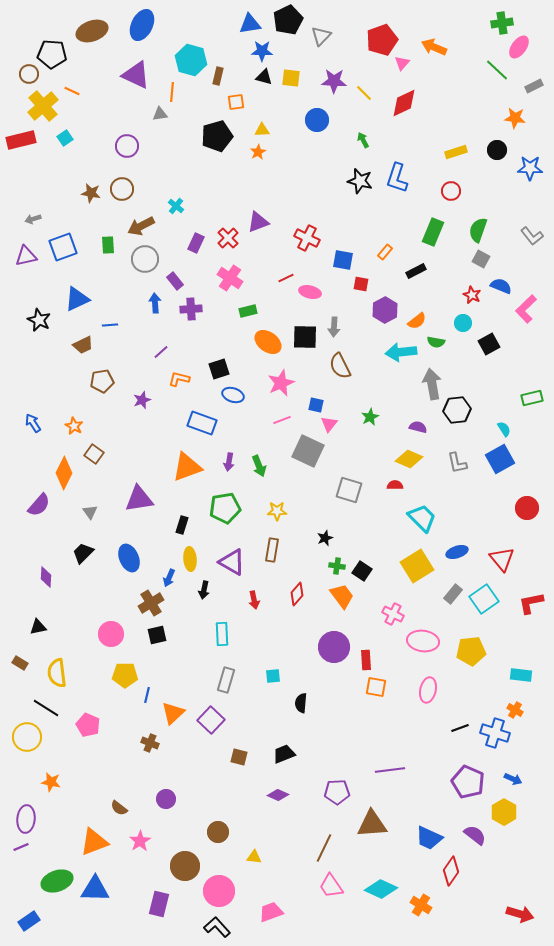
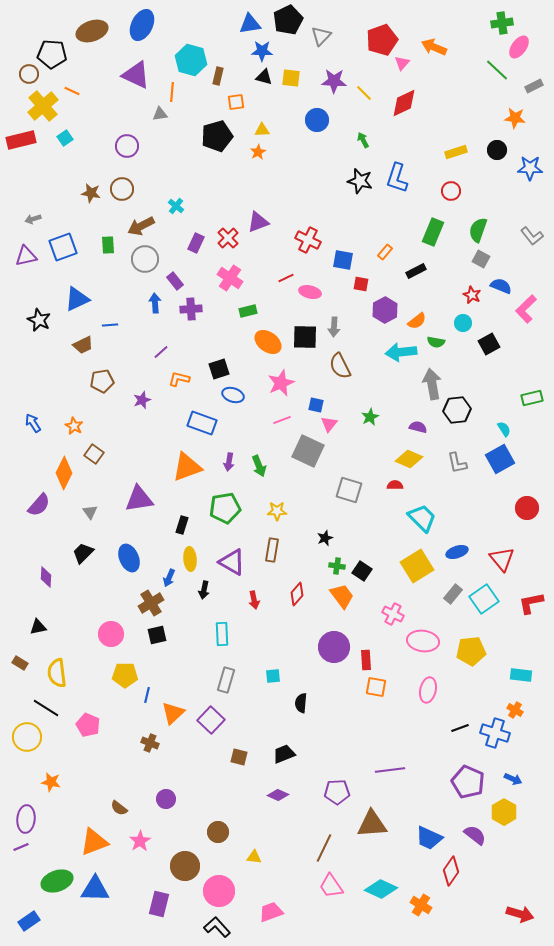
red cross at (307, 238): moved 1 px right, 2 px down
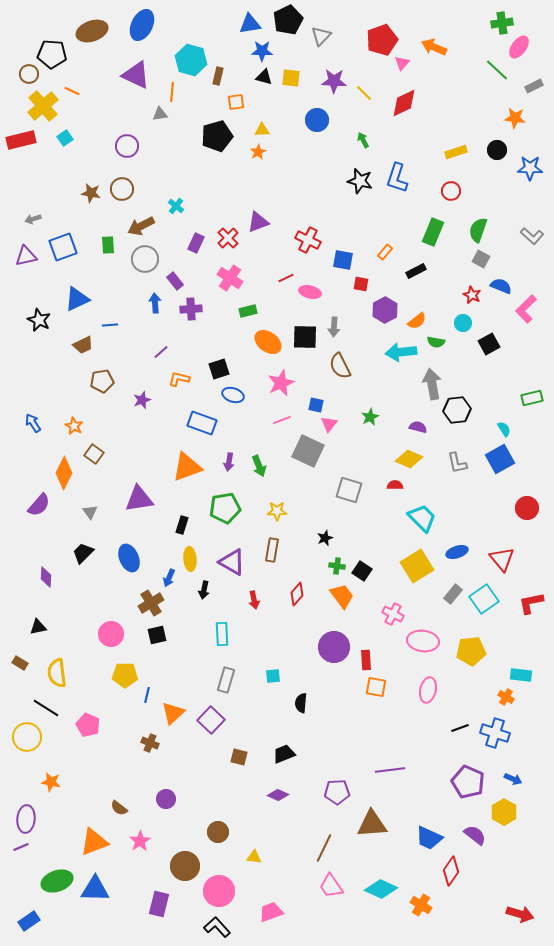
gray L-shape at (532, 236): rotated 10 degrees counterclockwise
orange cross at (515, 710): moved 9 px left, 13 px up
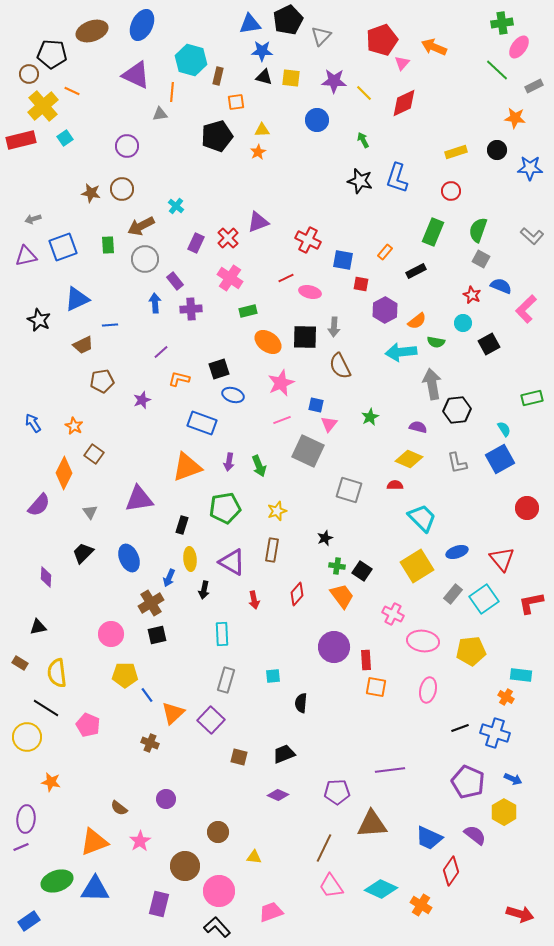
yellow star at (277, 511): rotated 18 degrees counterclockwise
blue line at (147, 695): rotated 49 degrees counterclockwise
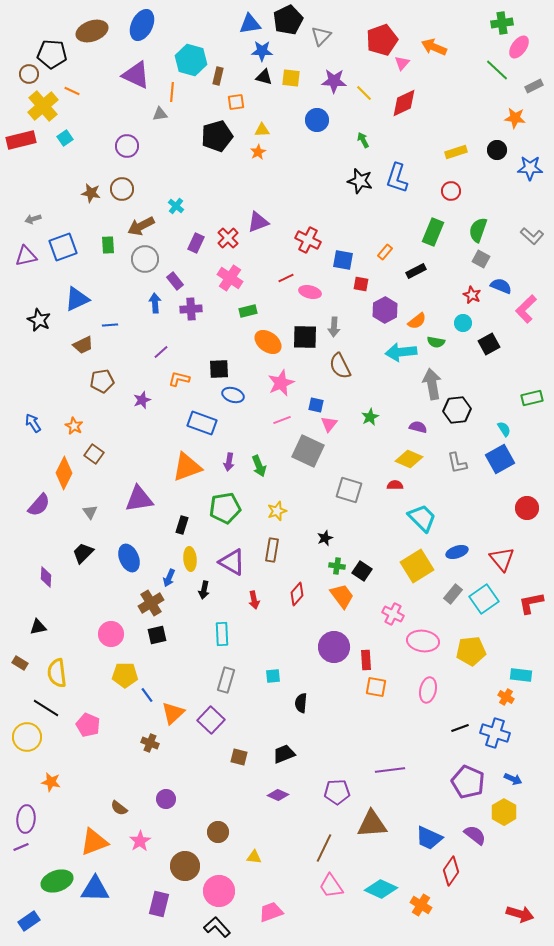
black square at (219, 369): rotated 15 degrees clockwise
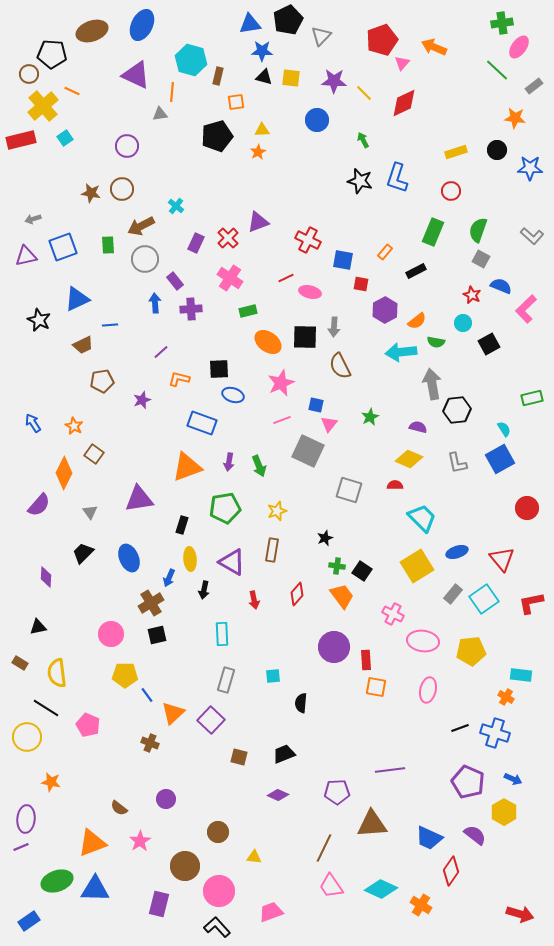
gray rectangle at (534, 86): rotated 12 degrees counterclockwise
orange triangle at (94, 842): moved 2 px left, 1 px down
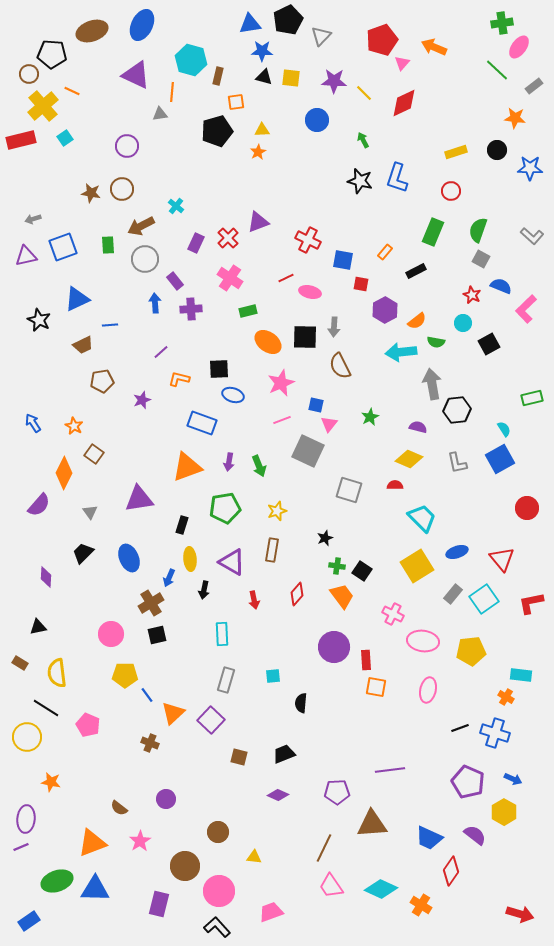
black pentagon at (217, 136): moved 5 px up
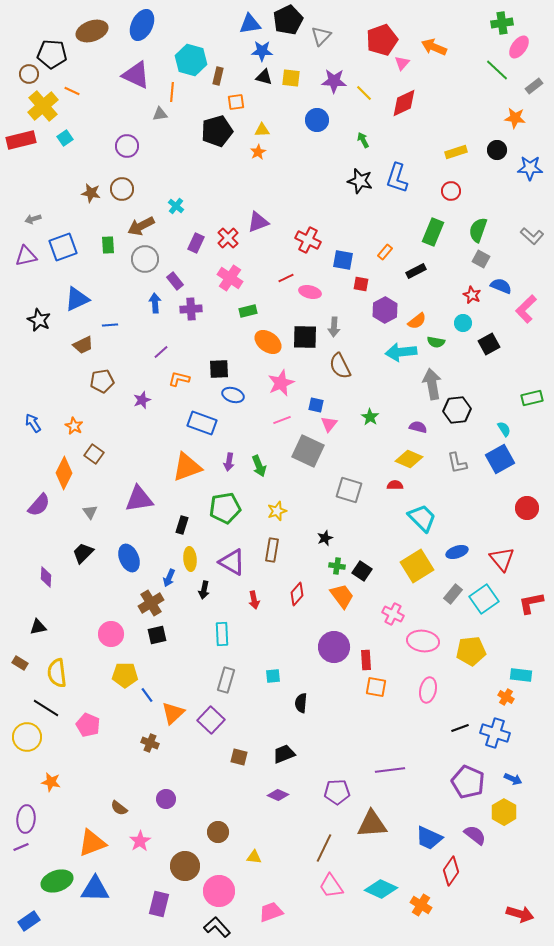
green star at (370, 417): rotated 12 degrees counterclockwise
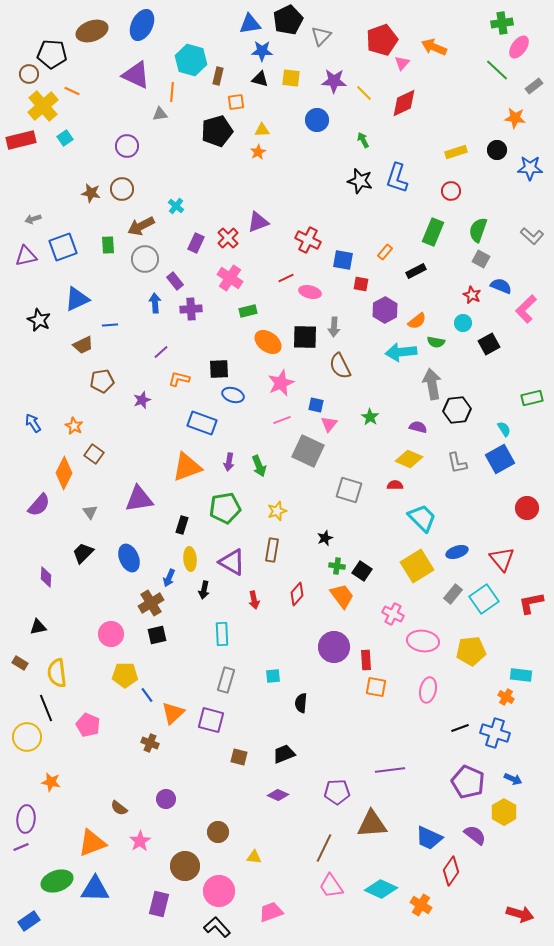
black triangle at (264, 77): moved 4 px left, 2 px down
black line at (46, 708): rotated 36 degrees clockwise
purple square at (211, 720): rotated 28 degrees counterclockwise
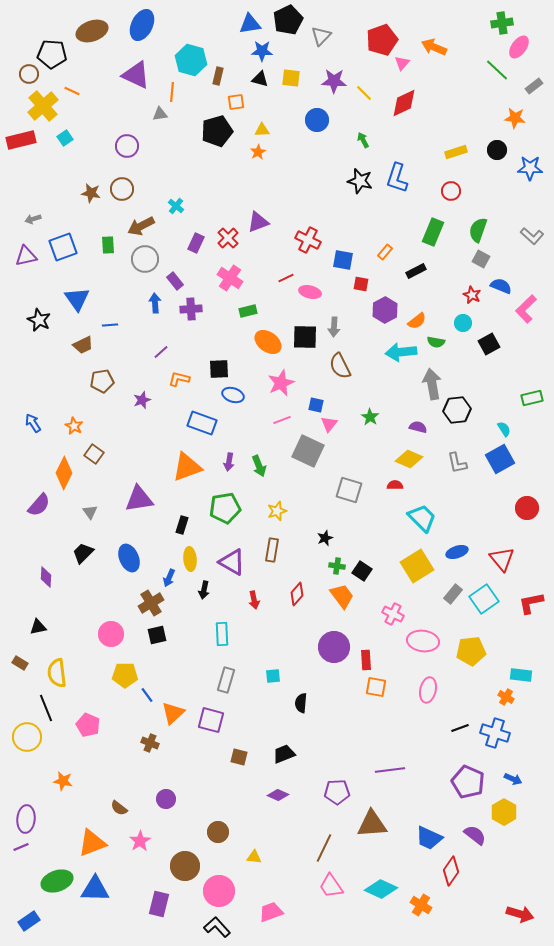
blue triangle at (77, 299): rotated 40 degrees counterclockwise
orange star at (51, 782): moved 12 px right, 1 px up
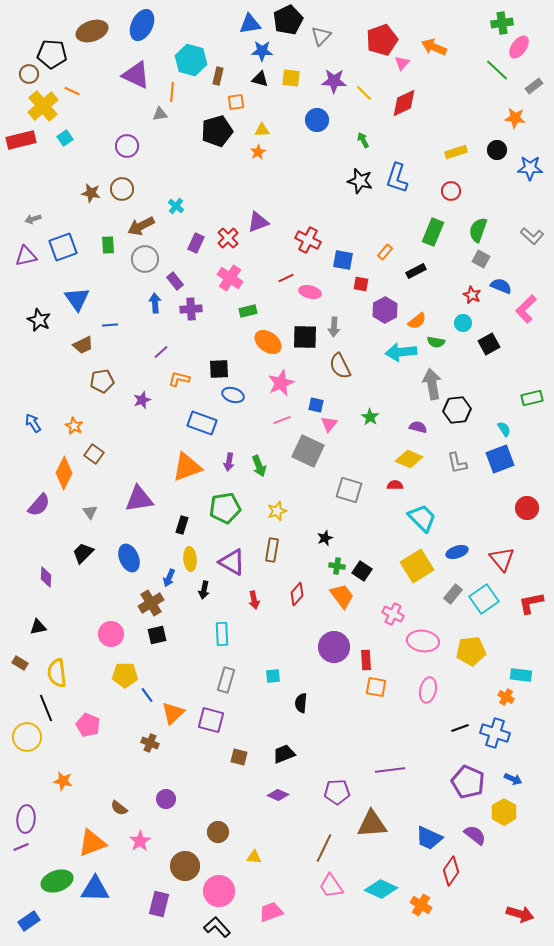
blue square at (500, 459): rotated 8 degrees clockwise
